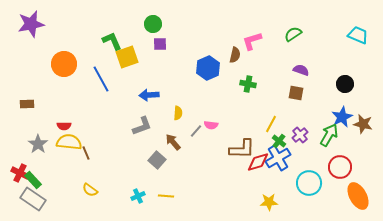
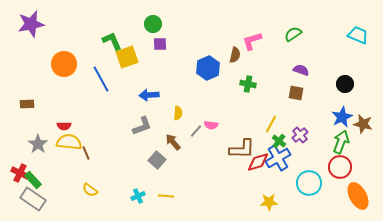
green arrow at (329, 135): moved 12 px right, 7 px down; rotated 10 degrees counterclockwise
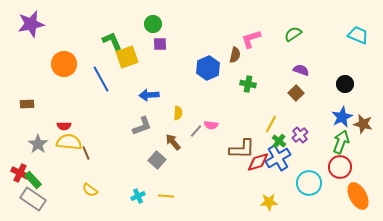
pink L-shape at (252, 41): moved 1 px left, 2 px up
brown square at (296, 93): rotated 35 degrees clockwise
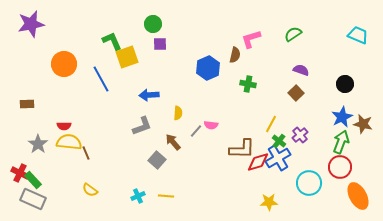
gray rectangle at (33, 199): rotated 10 degrees counterclockwise
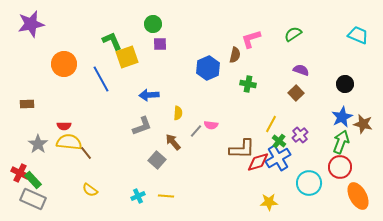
brown line at (86, 153): rotated 16 degrees counterclockwise
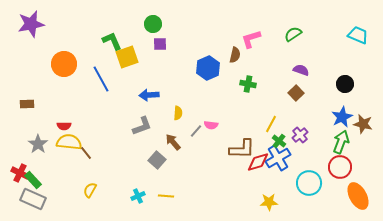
yellow semicircle at (90, 190): rotated 84 degrees clockwise
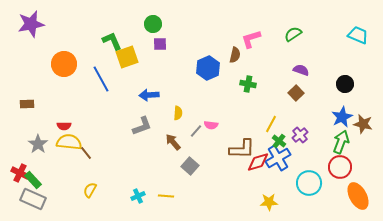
gray square at (157, 160): moved 33 px right, 6 px down
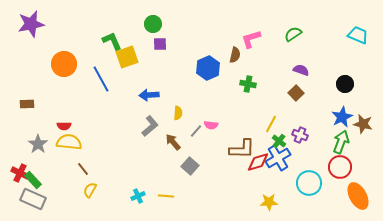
gray L-shape at (142, 126): moved 8 px right; rotated 20 degrees counterclockwise
purple cross at (300, 135): rotated 28 degrees counterclockwise
brown line at (86, 153): moved 3 px left, 16 px down
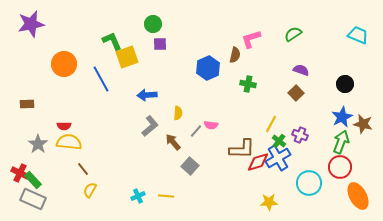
blue arrow at (149, 95): moved 2 px left
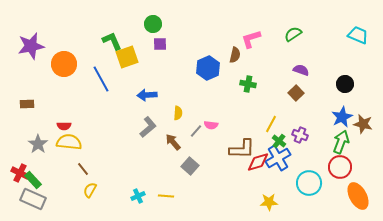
purple star at (31, 24): moved 22 px down
gray L-shape at (150, 126): moved 2 px left, 1 px down
